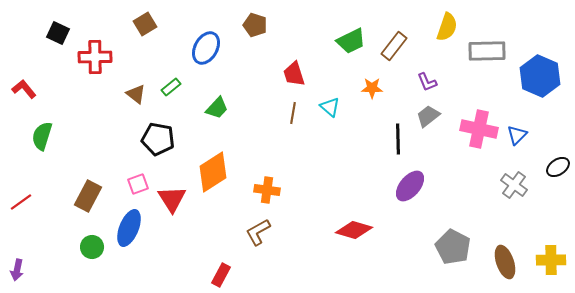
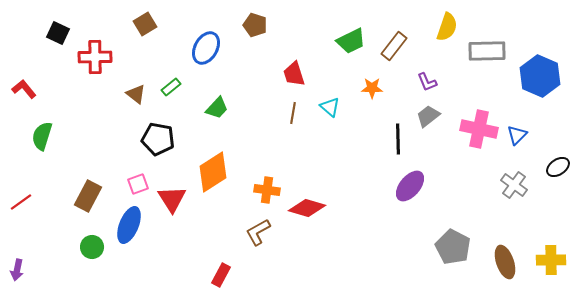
blue ellipse at (129, 228): moved 3 px up
red diamond at (354, 230): moved 47 px left, 22 px up
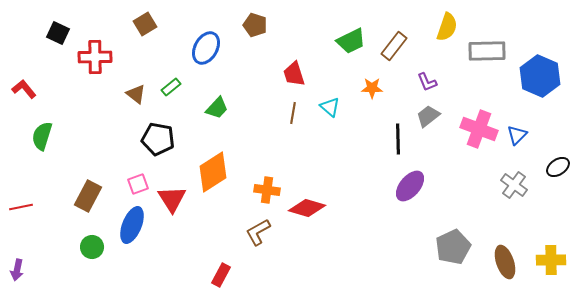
pink cross at (479, 129): rotated 9 degrees clockwise
red line at (21, 202): moved 5 px down; rotated 25 degrees clockwise
blue ellipse at (129, 225): moved 3 px right
gray pentagon at (453, 247): rotated 20 degrees clockwise
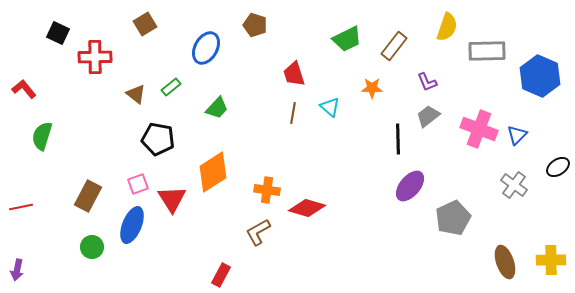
green trapezoid at (351, 41): moved 4 px left, 2 px up
gray pentagon at (453, 247): moved 29 px up
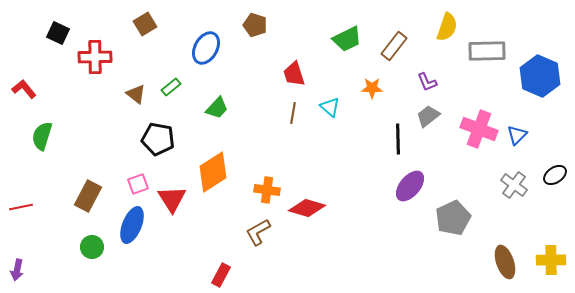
black ellipse at (558, 167): moved 3 px left, 8 px down
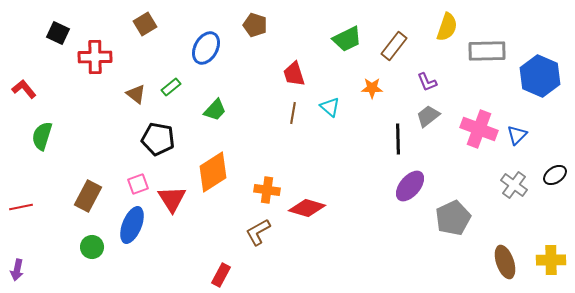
green trapezoid at (217, 108): moved 2 px left, 2 px down
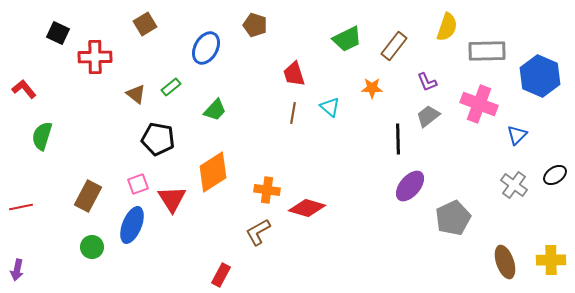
pink cross at (479, 129): moved 25 px up
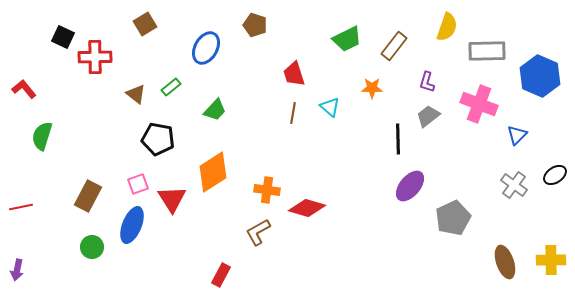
black square at (58, 33): moved 5 px right, 4 px down
purple L-shape at (427, 82): rotated 40 degrees clockwise
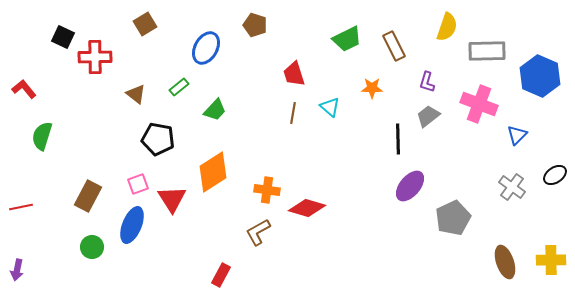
brown rectangle at (394, 46): rotated 64 degrees counterclockwise
green rectangle at (171, 87): moved 8 px right
gray cross at (514, 185): moved 2 px left, 2 px down
